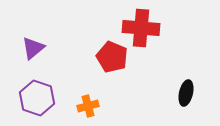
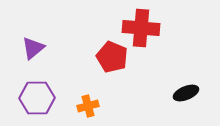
black ellipse: rotated 55 degrees clockwise
purple hexagon: rotated 20 degrees counterclockwise
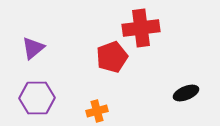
red cross: rotated 12 degrees counterclockwise
red pentagon: rotated 28 degrees clockwise
orange cross: moved 9 px right, 5 px down
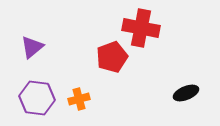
red cross: rotated 18 degrees clockwise
purple triangle: moved 1 px left, 1 px up
purple hexagon: rotated 8 degrees clockwise
orange cross: moved 18 px left, 12 px up
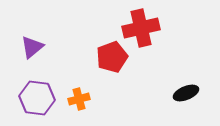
red cross: rotated 24 degrees counterclockwise
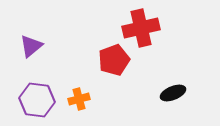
purple triangle: moved 1 px left, 1 px up
red pentagon: moved 2 px right, 3 px down
black ellipse: moved 13 px left
purple hexagon: moved 2 px down
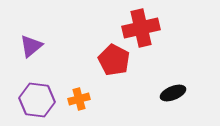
red pentagon: rotated 24 degrees counterclockwise
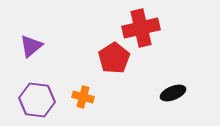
red pentagon: moved 2 px up; rotated 12 degrees clockwise
orange cross: moved 4 px right, 2 px up; rotated 30 degrees clockwise
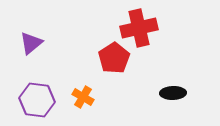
red cross: moved 2 px left
purple triangle: moved 3 px up
black ellipse: rotated 20 degrees clockwise
orange cross: rotated 15 degrees clockwise
